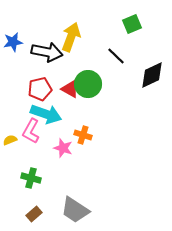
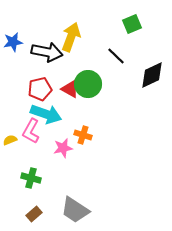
pink star: rotated 30 degrees counterclockwise
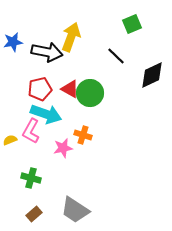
green circle: moved 2 px right, 9 px down
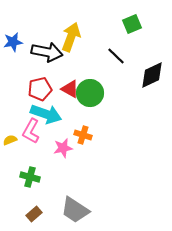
green cross: moved 1 px left, 1 px up
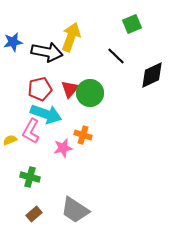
red triangle: rotated 42 degrees clockwise
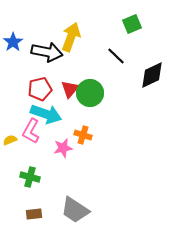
blue star: rotated 24 degrees counterclockwise
brown rectangle: rotated 35 degrees clockwise
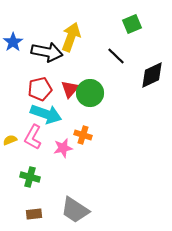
pink L-shape: moved 2 px right, 6 px down
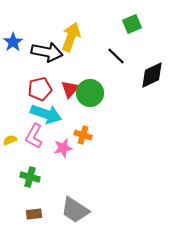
pink L-shape: moved 1 px right, 1 px up
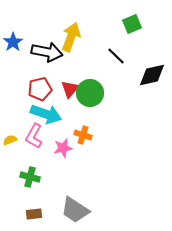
black diamond: rotated 12 degrees clockwise
